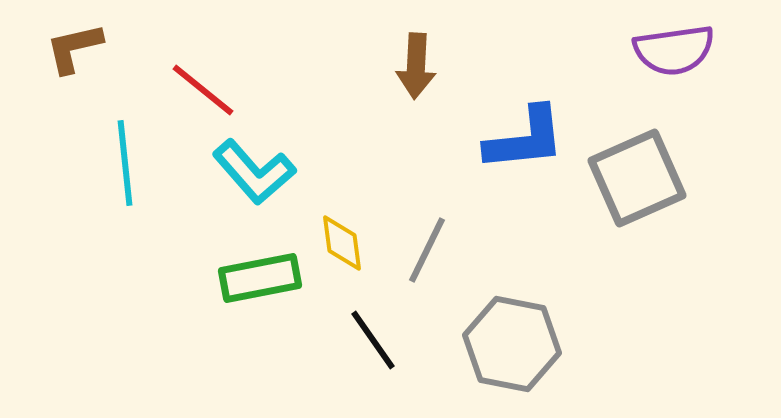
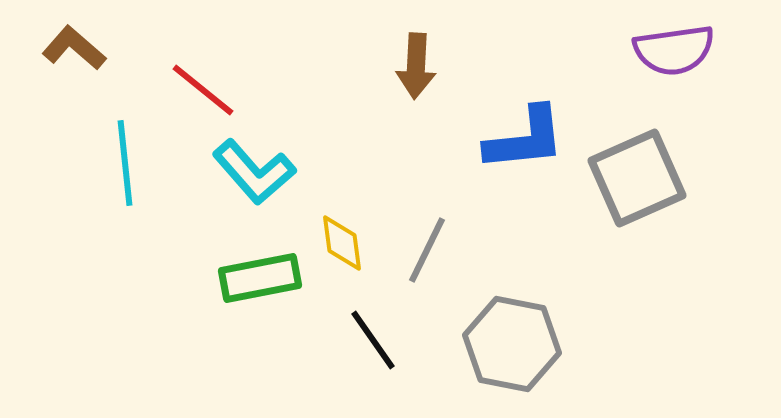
brown L-shape: rotated 54 degrees clockwise
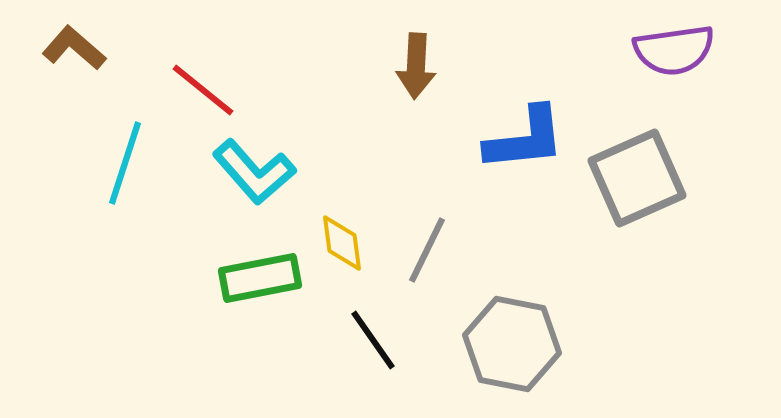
cyan line: rotated 24 degrees clockwise
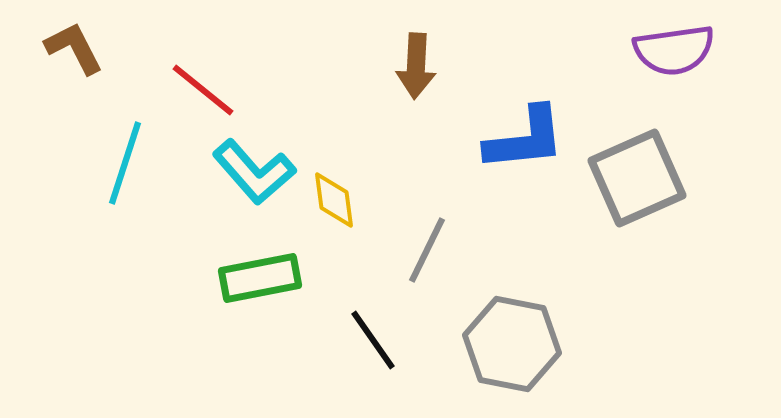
brown L-shape: rotated 22 degrees clockwise
yellow diamond: moved 8 px left, 43 px up
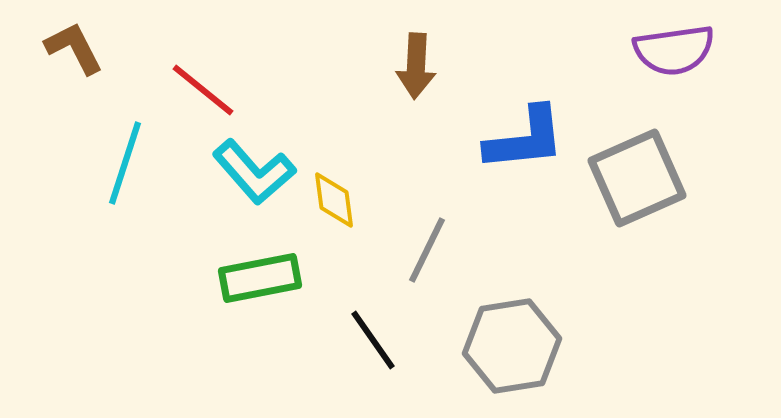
gray hexagon: moved 2 px down; rotated 20 degrees counterclockwise
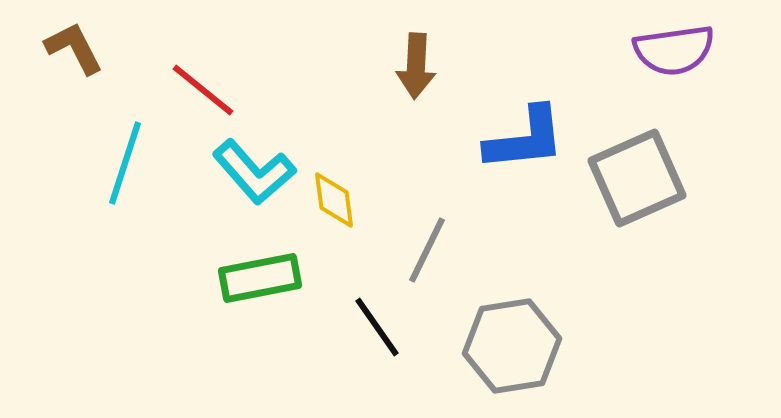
black line: moved 4 px right, 13 px up
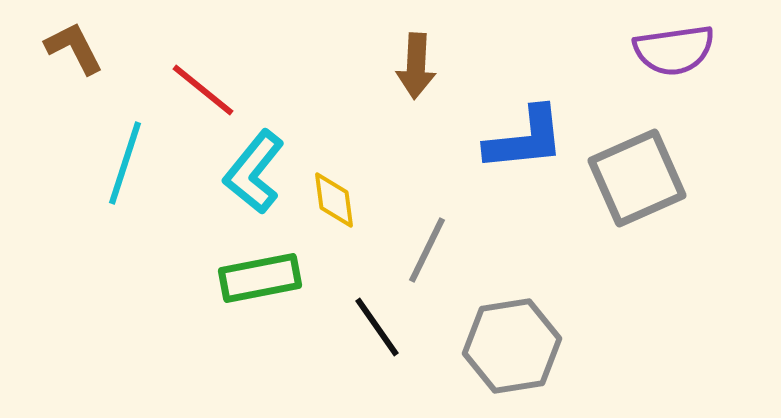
cyan L-shape: rotated 80 degrees clockwise
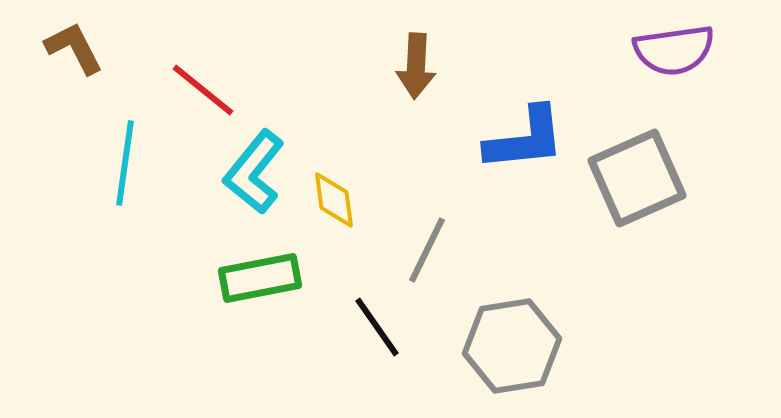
cyan line: rotated 10 degrees counterclockwise
